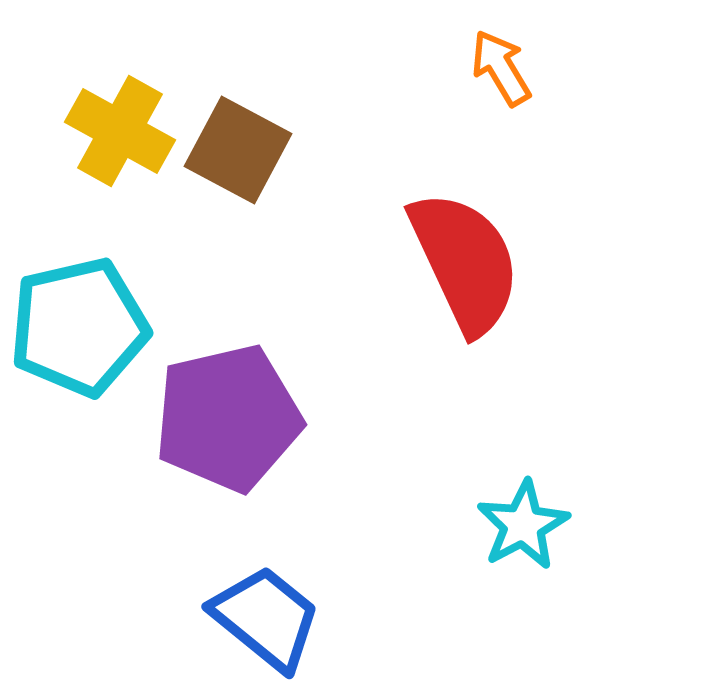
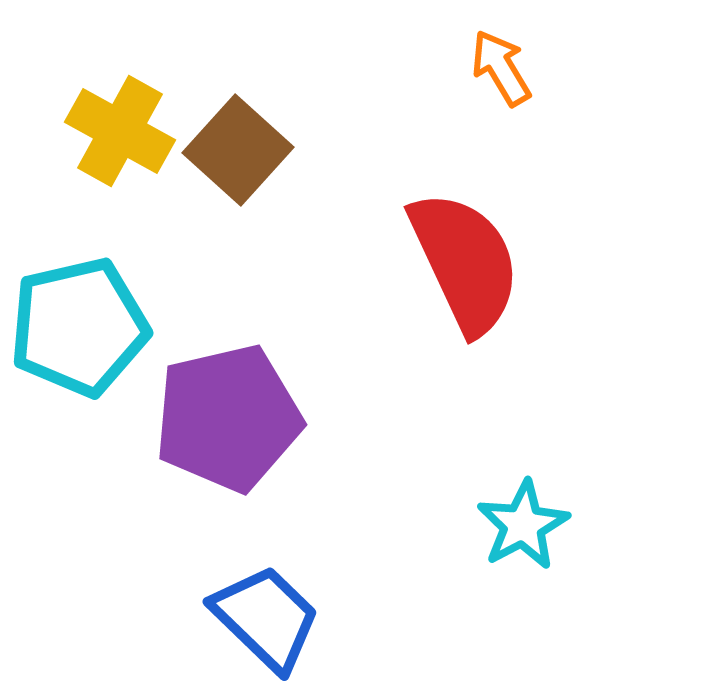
brown square: rotated 14 degrees clockwise
blue trapezoid: rotated 5 degrees clockwise
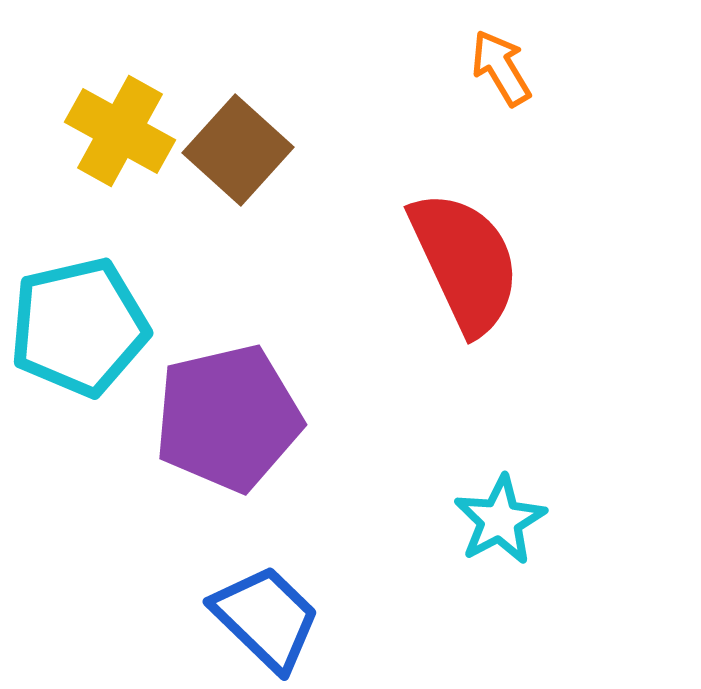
cyan star: moved 23 px left, 5 px up
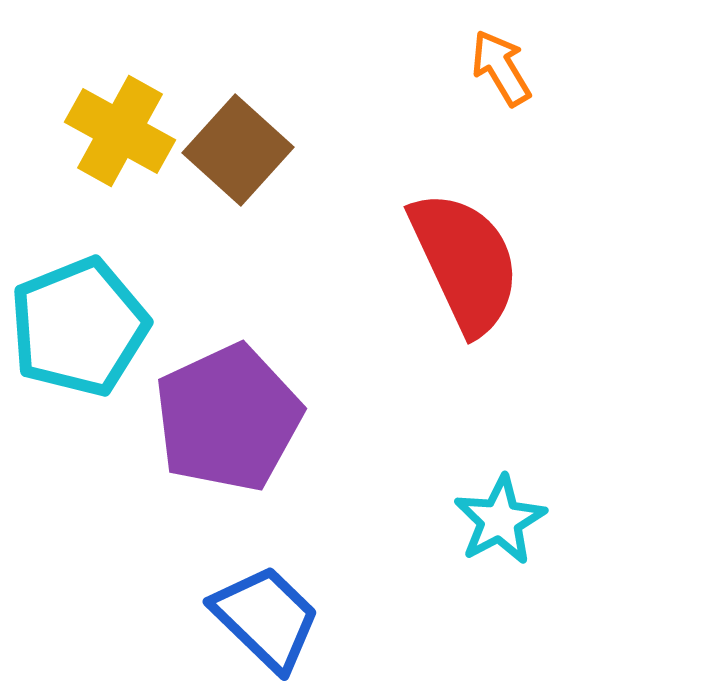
cyan pentagon: rotated 9 degrees counterclockwise
purple pentagon: rotated 12 degrees counterclockwise
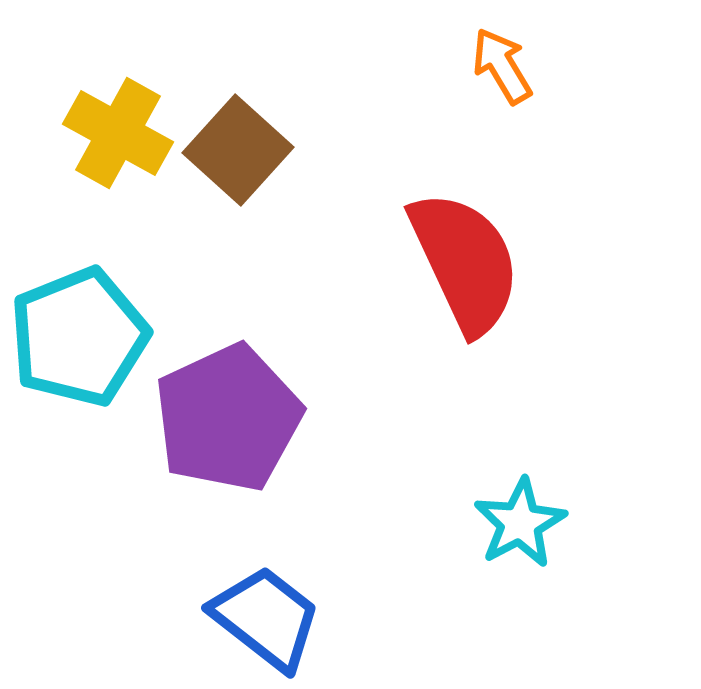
orange arrow: moved 1 px right, 2 px up
yellow cross: moved 2 px left, 2 px down
cyan pentagon: moved 10 px down
cyan star: moved 20 px right, 3 px down
blue trapezoid: rotated 6 degrees counterclockwise
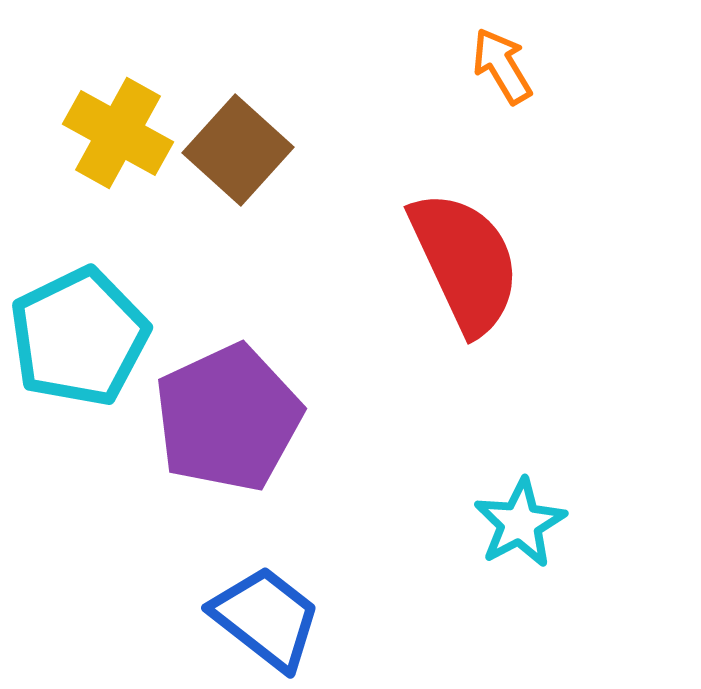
cyan pentagon: rotated 4 degrees counterclockwise
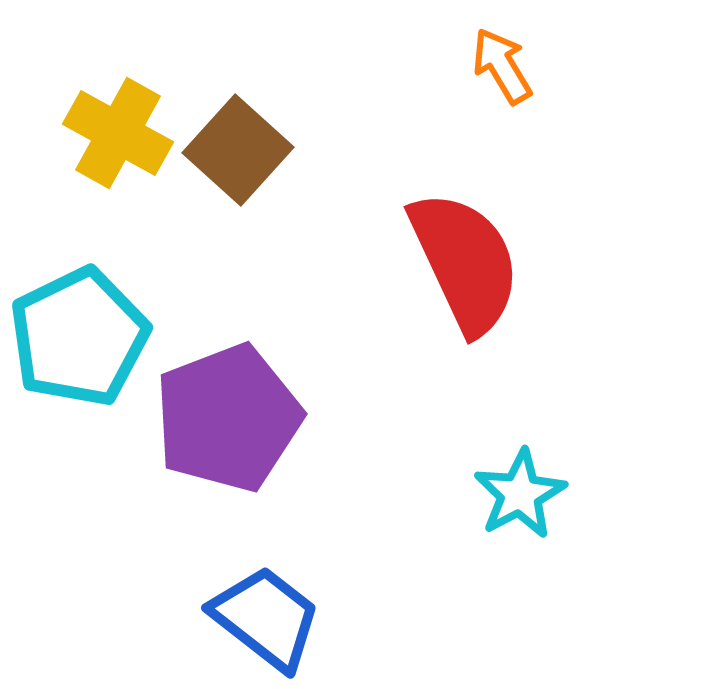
purple pentagon: rotated 4 degrees clockwise
cyan star: moved 29 px up
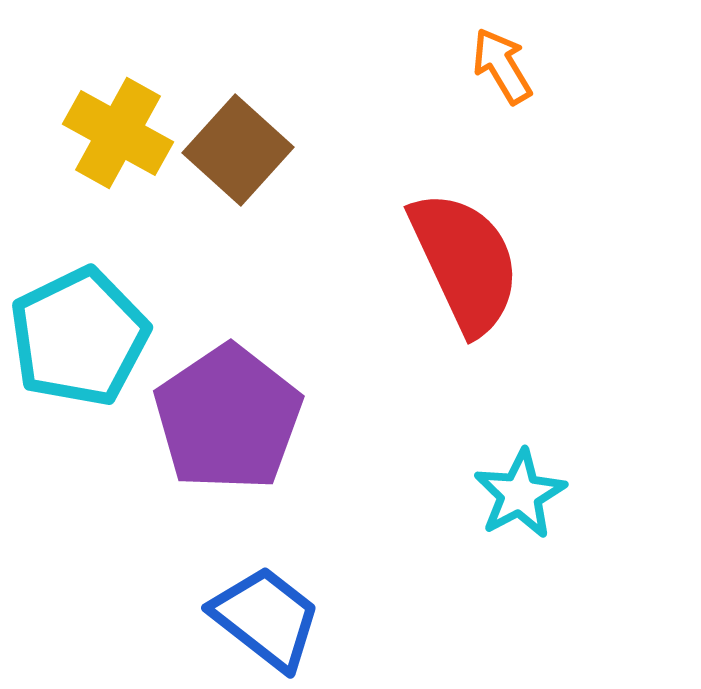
purple pentagon: rotated 13 degrees counterclockwise
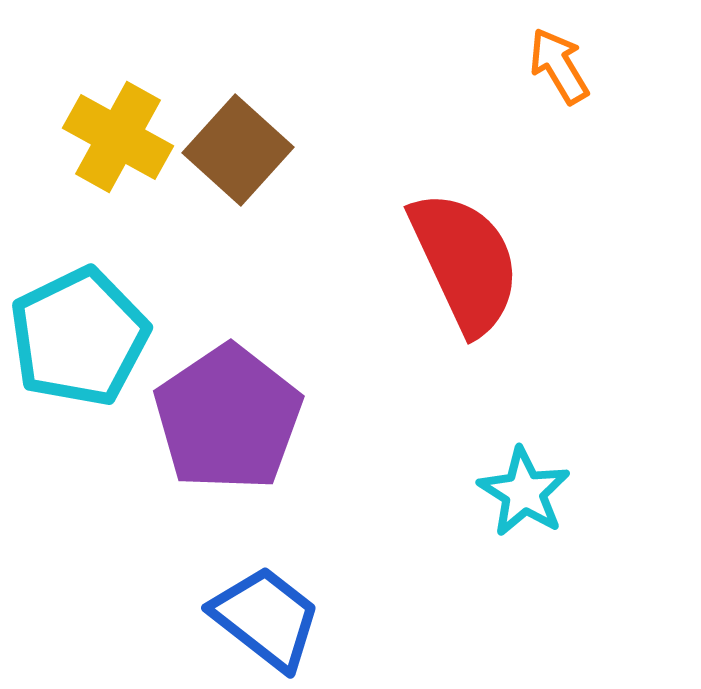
orange arrow: moved 57 px right
yellow cross: moved 4 px down
cyan star: moved 4 px right, 2 px up; rotated 12 degrees counterclockwise
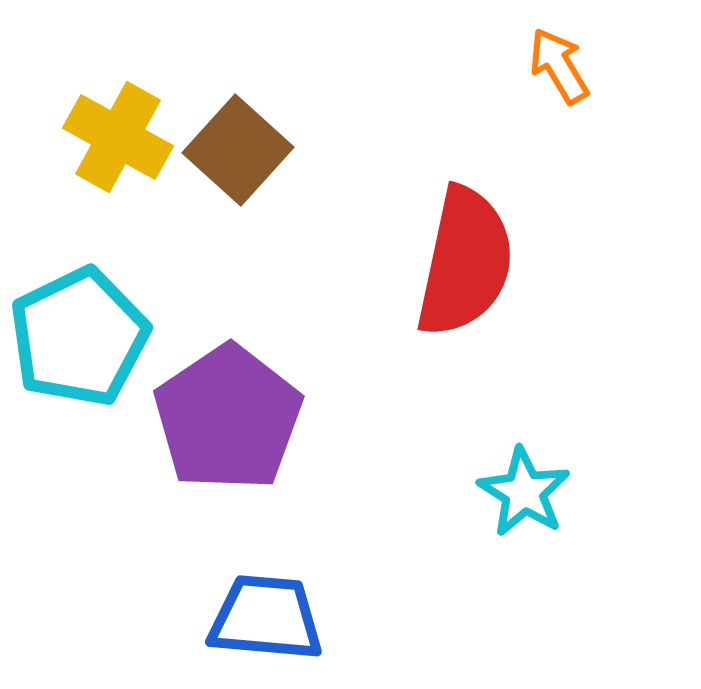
red semicircle: rotated 37 degrees clockwise
blue trapezoid: rotated 33 degrees counterclockwise
